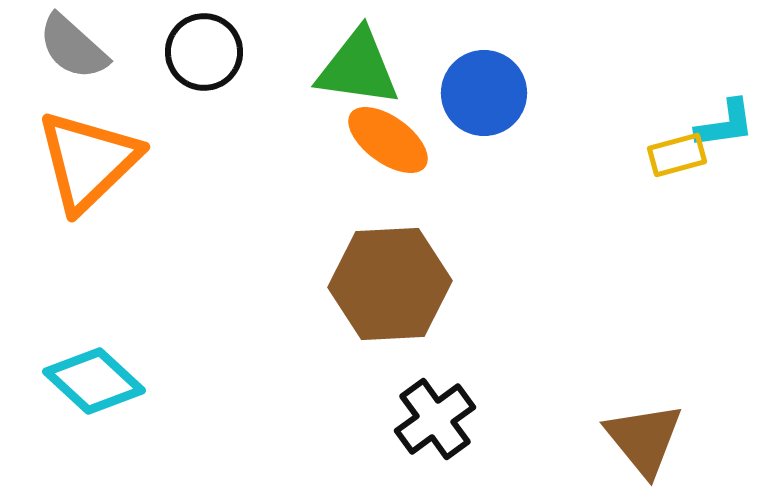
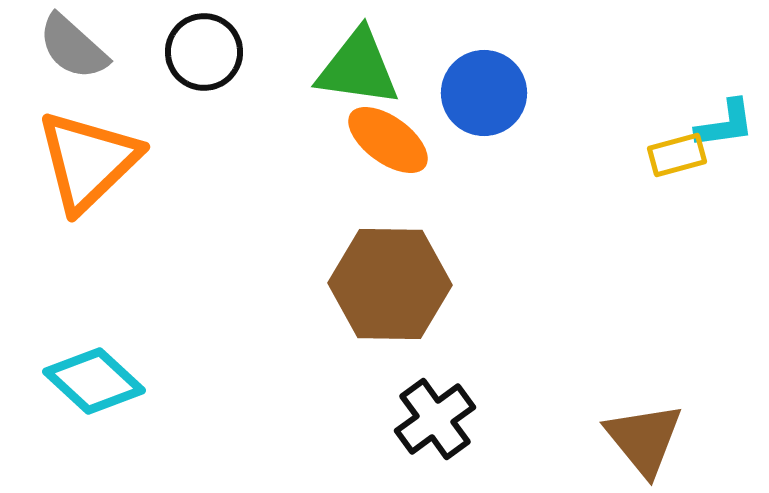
brown hexagon: rotated 4 degrees clockwise
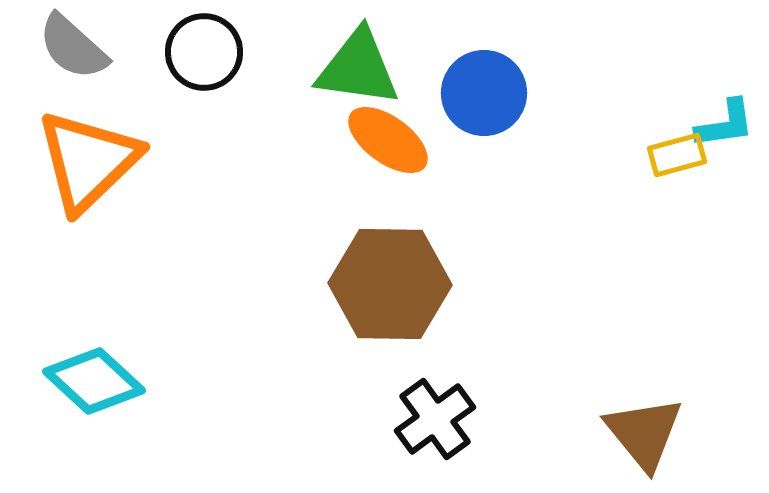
brown triangle: moved 6 px up
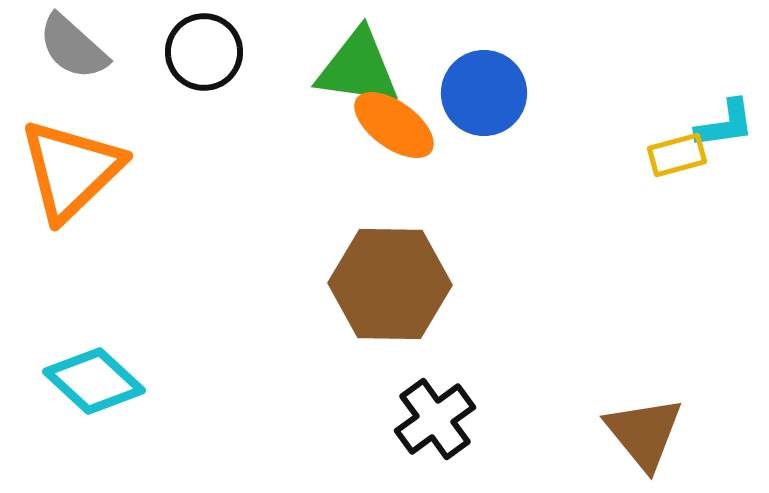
orange ellipse: moved 6 px right, 15 px up
orange triangle: moved 17 px left, 9 px down
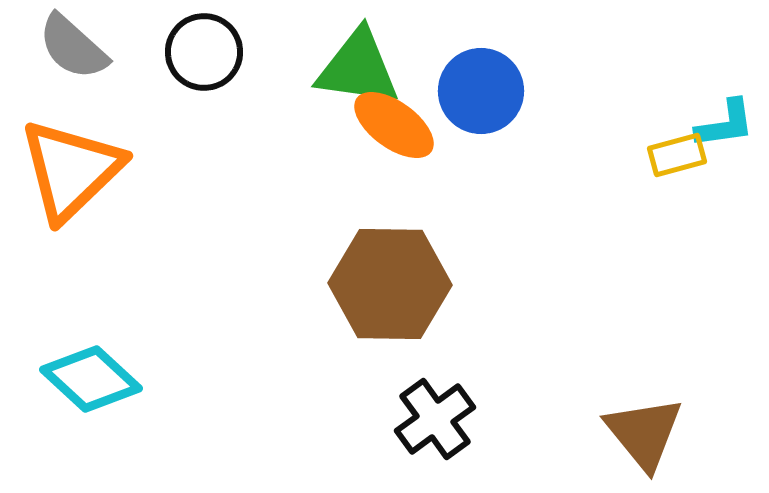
blue circle: moved 3 px left, 2 px up
cyan diamond: moved 3 px left, 2 px up
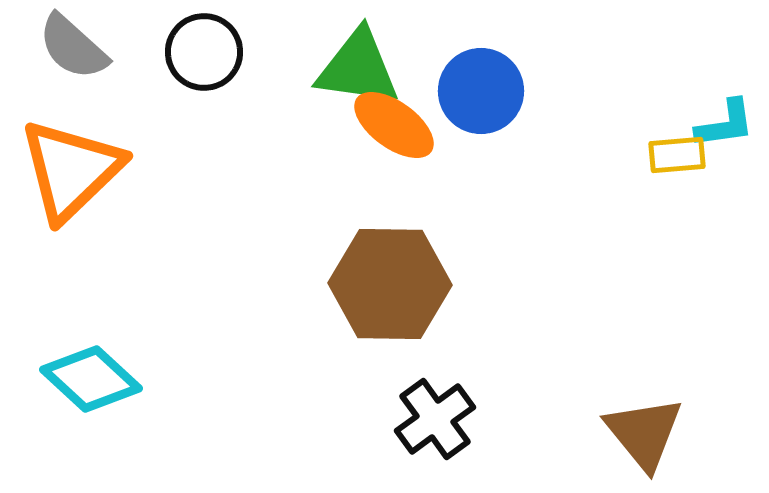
yellow rectangle: rotated 10 degrees clockwise
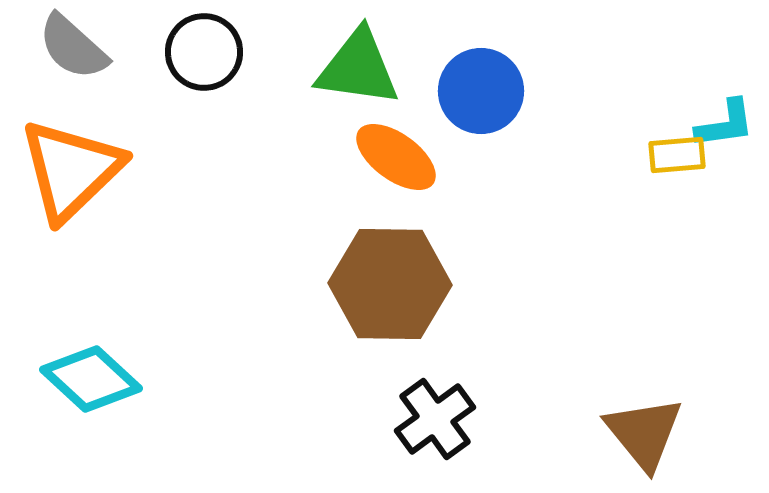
orange ellipse: moved 2 px right, 32 px down
